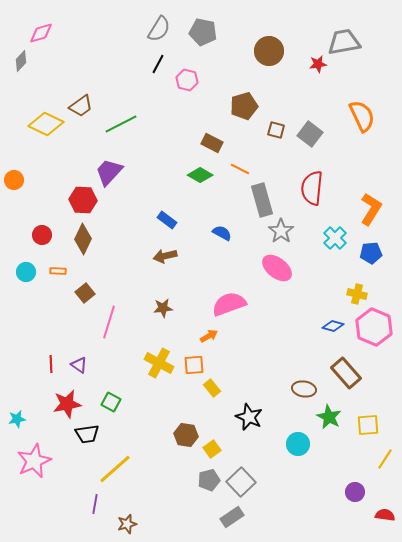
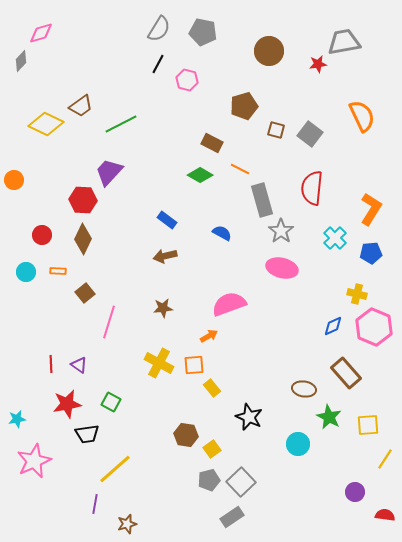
pink ellipse at (277, 268): moved 5 px right; rotated 24 degrees counterclockwise
blue diamond at (333, 326): rotated 40 degrees counterclockwise
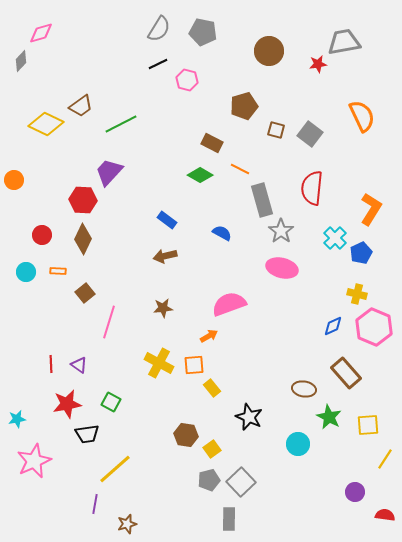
black line at (158, 64): rotated 36 degrees clockwise
blue pentagon at (371, 253): moved 10 px left; rotated 20 degrees counterclockwise
gray rectangle at (232, 517): moved 3 px left, 2 px down; rotated 55 degrees counterclockwise
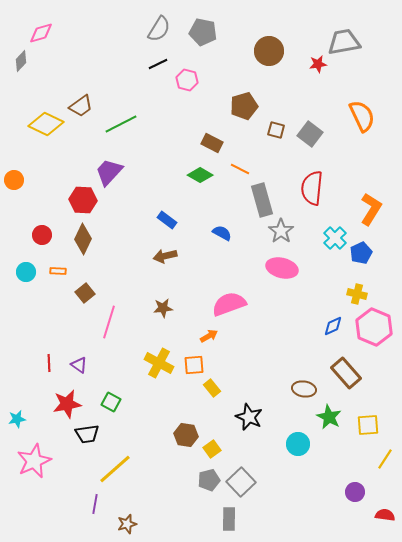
red line at (51, 364): moved 2 px left, 1 px up
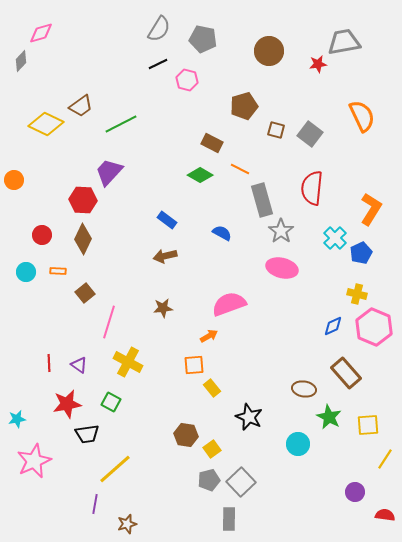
gray pentagon at (203, 32): moved 7 px down
yellow cross at (159, 363): moved 31 px left, 1 px up
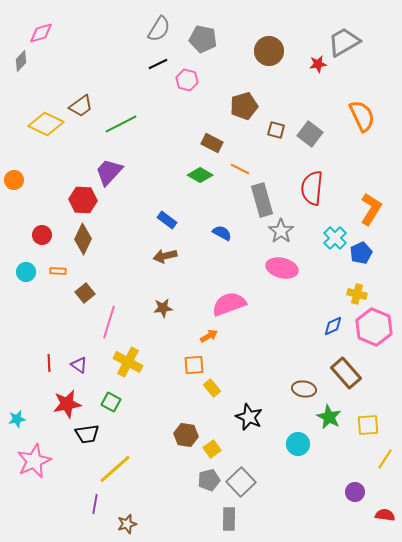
gray trapezoid at (344, 42): rotated 20 degrees counterclockwise
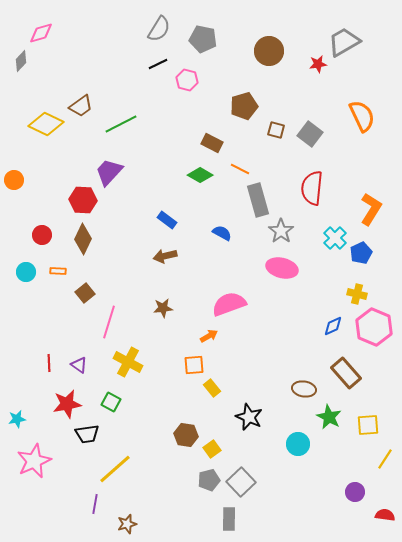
gray rectangle at (262, 200): moved 4 px left
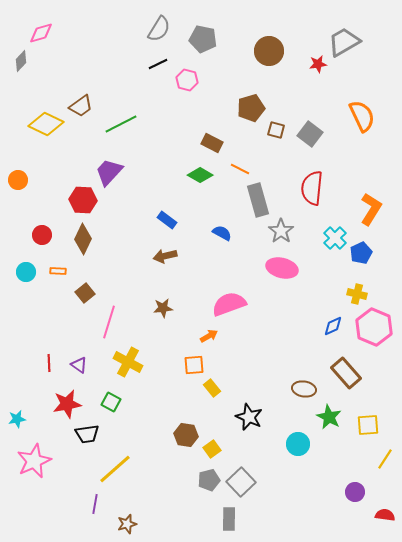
brown pentagon at (244, 106): moved 7 px right, 2 px down
orange circle at (14, 180): moved 4 px right
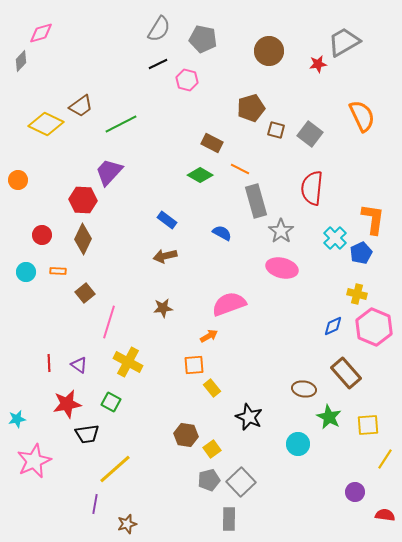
gray rectangle at (258, 200): moved 2 px left, 1 px down
orange L-shape at (371, 209): moved 2 px right, 10 px down; rotated 24 degrees counterclockwise
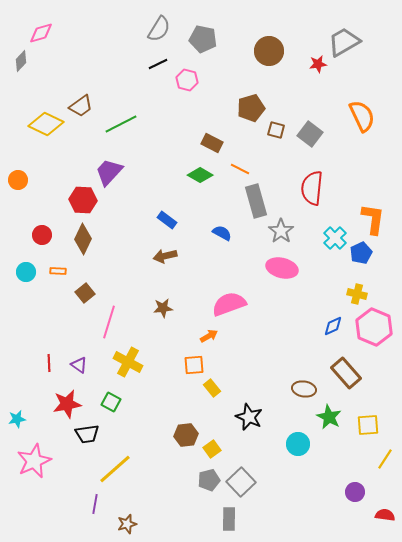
brown hexagon at (186, 435): rotated 15 degrees counterclockwise
